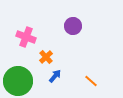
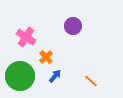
pink cross: rotated 12 degrees clockwise
green circle: moved 2 px right, 5 px up
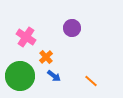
purple circle: moved 1 px left, 2 px down
blue arrow: moved 1 px left; rotated 88 degrees clockwise
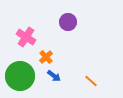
purple circle: moved 4 px left, 6 px up
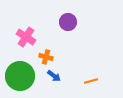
orange cross: rotated 32 degrees counterclockwise
orange line: rotated 56 degrees counterclockwise
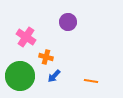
blue arrow: rotated 96 degrees clockwise
orange line: rotated 24 degrees clockwise
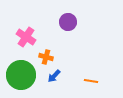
green circle: moved 1 px right, 1 px up
